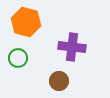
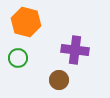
purple cross: moved 3 px right, 3 px down
brown circle: moved 1 px up
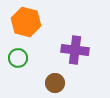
brown circle: moved 4 px left, 3 px down
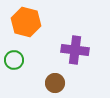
green circle: moved 4 px left, 2 px down
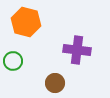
purple cross: moved 2 px right
green circle: moved 1 px left, 1 px down
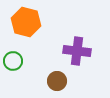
purple cross: moved 1 px down
brown circle: moved 2 px right, 2 px up
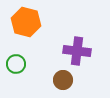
green circle: moved 3 px right, 3 px down
brown circle: moved 6 px right, 1 px up
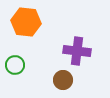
orange hexagon: rotated 8 degrees counterclockwise
green circle: moved 1 px left, 1 px down
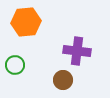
orange hexagon: rotated 12 degrees counterclockwise
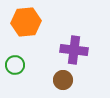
purple cross: moved 3 px left, 1 px up
